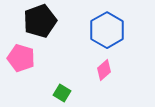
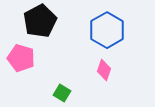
black pentagon: rotated 8 degrees counterclockwise
pink diamond: rotated 30 degrees counterclockwise
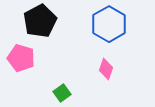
blue hexagon: moved 2 px right, 6 px up
pink diamond: moved 2 px right, 1 px up
green square: rotated 24 degrees clockwise
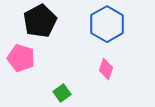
blue hexagon: moved 2 px left
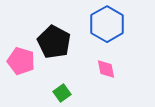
black pentagon: moved 14 px right, 21 px down; rotated 16 degrees counterclockwise
pink pentagon: moved 3 px down
pink diamond: rotated 30 degrees counterclockwise
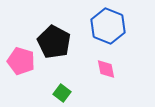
blue hexagon: moved 1 px right, 2 px down; rotated 8 degrees counterclockwise
green square: rotated 18 degrees counterclockwise
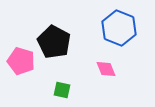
blue hexagon: moved 11 px right, 2 px down
pink diamond: rotated 10 degrees counterclockwise
green square: moved 3 px up; rotated 24 degrees counterclockwise
